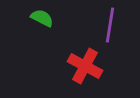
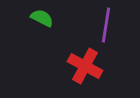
purple line: moved 4 px left
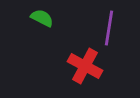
purple line: moved 3 px right, 3 px down
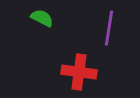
red cross: moved 6 px left, 6 px down; rotated 20 degrees counterclockwise
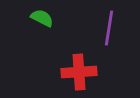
red cross: rotated 12 degrees counterclockwise
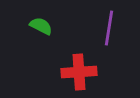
green semicircle: moved 1 px left, 8 px down
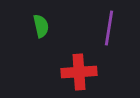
green semicircle: rotated 50 degrees clockwise
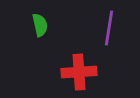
green semicircle: moved 1 px left, 1 px up
